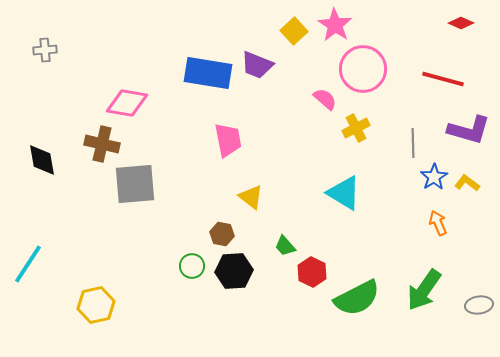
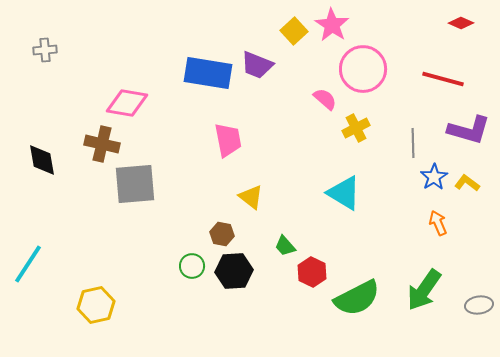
pink star: moved 3 px left
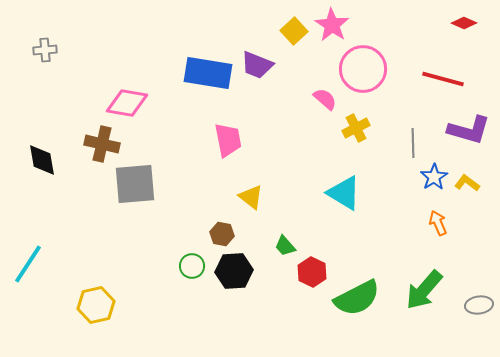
red diamond: moved 3 px right
green arrow: rotated 6 degrees clockwise
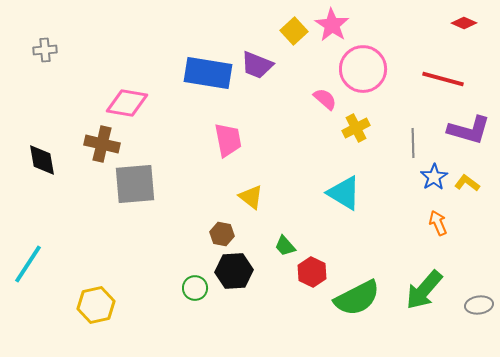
green circle: moved 3 px right, 22 px down
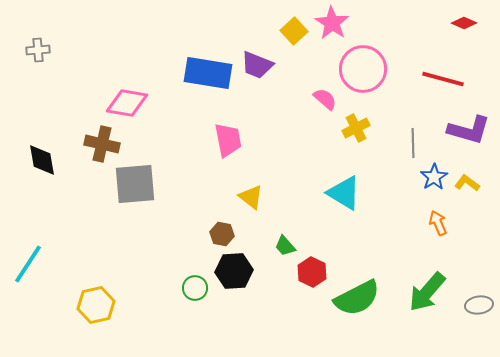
pink star: moved 2 px up
gray cross: moved 7 px left
green arrow: moved 3 px right, 2 px down
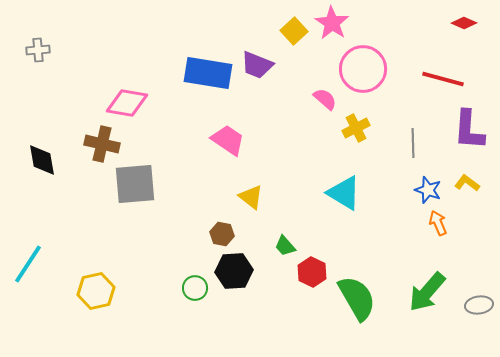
purple L-shape: rotated 78 degrees clockwise
pink trapezoid: rotated 45 degrees counterclockwise
blue star: moved 6 px left, 13 px down; rotated 20 degrees counterclockwise
green semicircle: rotated 93 degrees counterclockwise
yellow hexagon: moved 14 px up
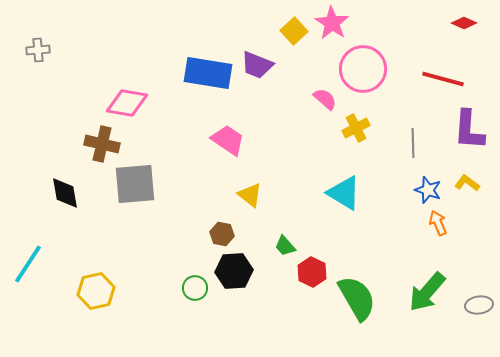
black diamond: moved 23 px right, 33 px down
yellow triangle: moved 1 px left, 2 px up
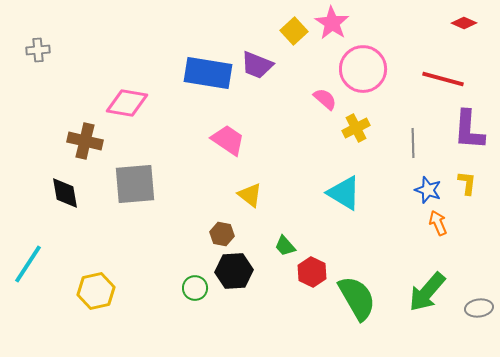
brown cross: moved 17 px left, 3 px up
yellow L-shape: rotated 60 degrees clockwise
gray ellipse: moved 3 px down
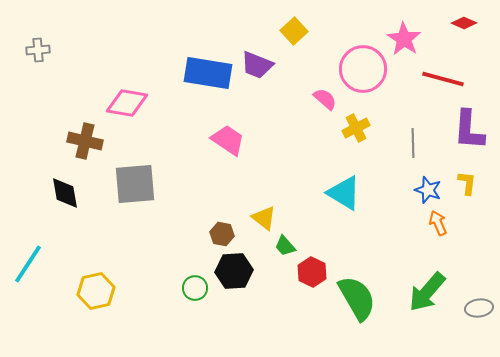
pink star: moved 72 px right, 16 px down
yellow triangle: moved 14 px right, 23 px down
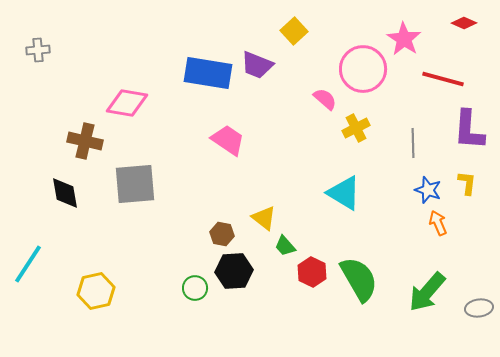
green semicircle: moved 2 px right, 19 px up
